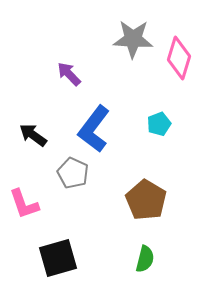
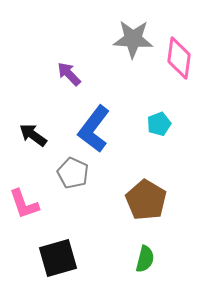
pink diamond: rotated 9 degrees counterclockwise
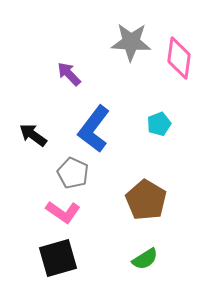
gray star: moved 2 px left, 3 px down
pink L-shape: moved 39 px right, 8 px down; rotated 36 degrees counterclockwise
green semicircle: rotated 44 degrees clockwise
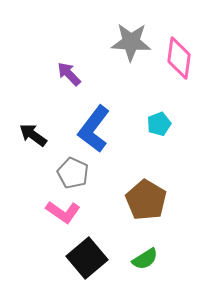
black square: moved 29 px right; rotated 24 degrees counterclockwise
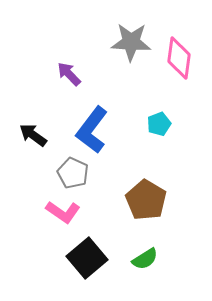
blue L-shape: moved 2 px left, 1 px down
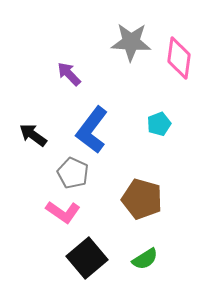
brown pentagon: moved 4 px left, 1 px up; rotated 15 degrees counterclockwise
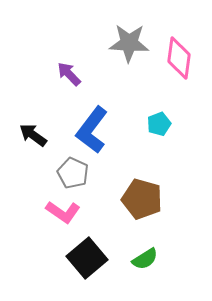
gray star: moved 2 px left, 1 px down
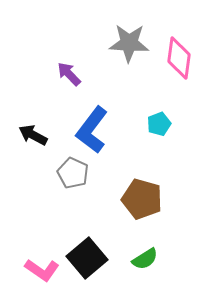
black arrow: rotated 8 degrees counterclockwise
pink L-shape: moved 21 px left, 58 px down
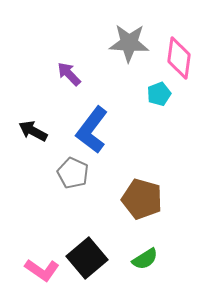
cyan pentagon: moved 30 px up
black arrow: moved 4 px up
